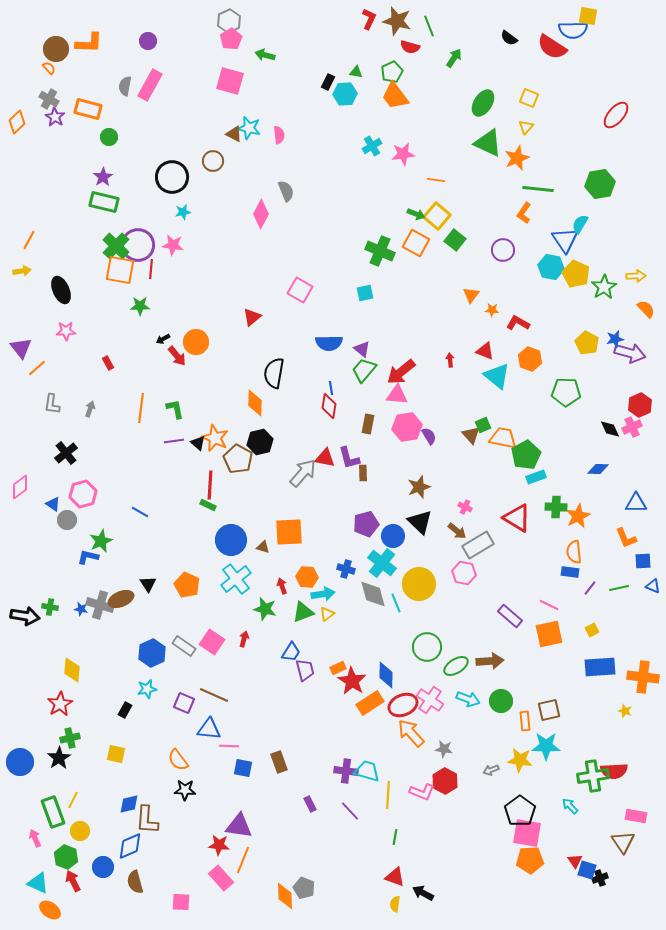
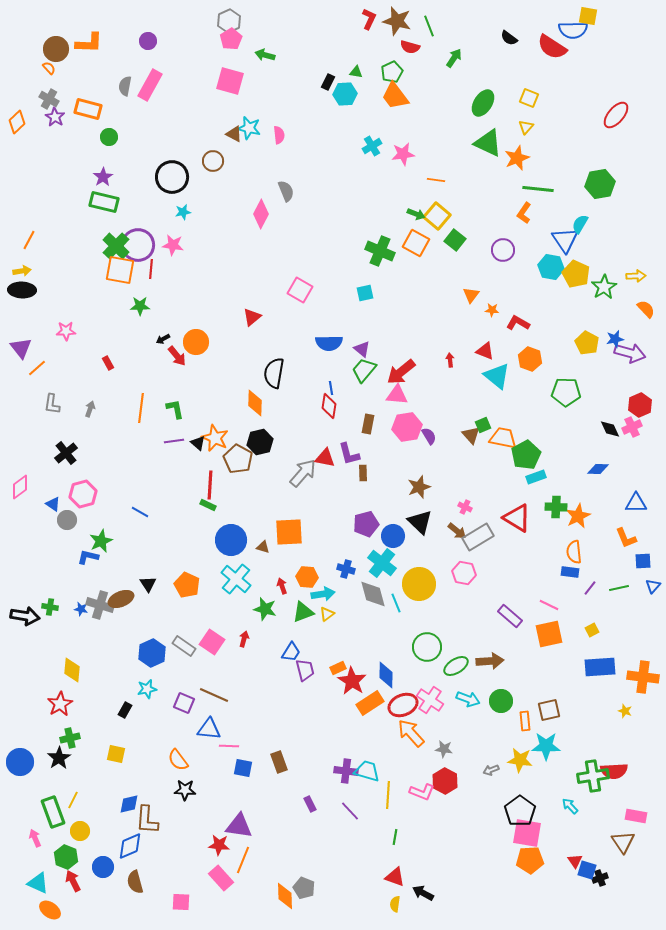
black ellipse at (61, 290): moved 39 px left; rotated 64 degrees counterclockwise
purple L-shape at (349, 458): moved 4 px up
gray rectangle at (478, 545): moved 8 px up
cyan cross at (236, 579): rotated 12 degrees counterclockwise
blue triangle at (653, 586): rotated 49 degrees clockwise
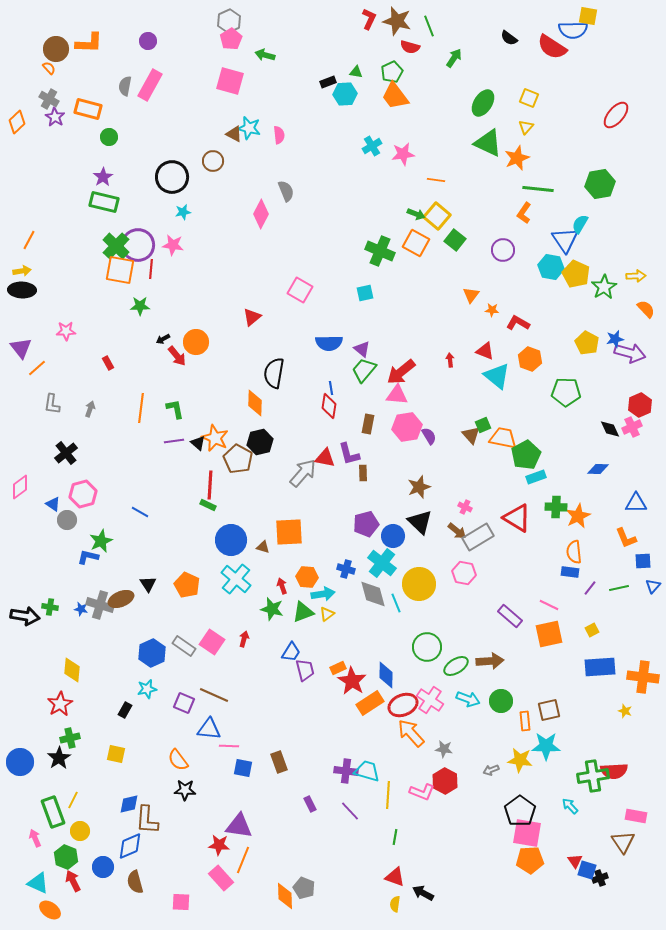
black rectangle at (328, 82): rotated 42 degrees clockwise
green star at (265, 609): moved 7 px right
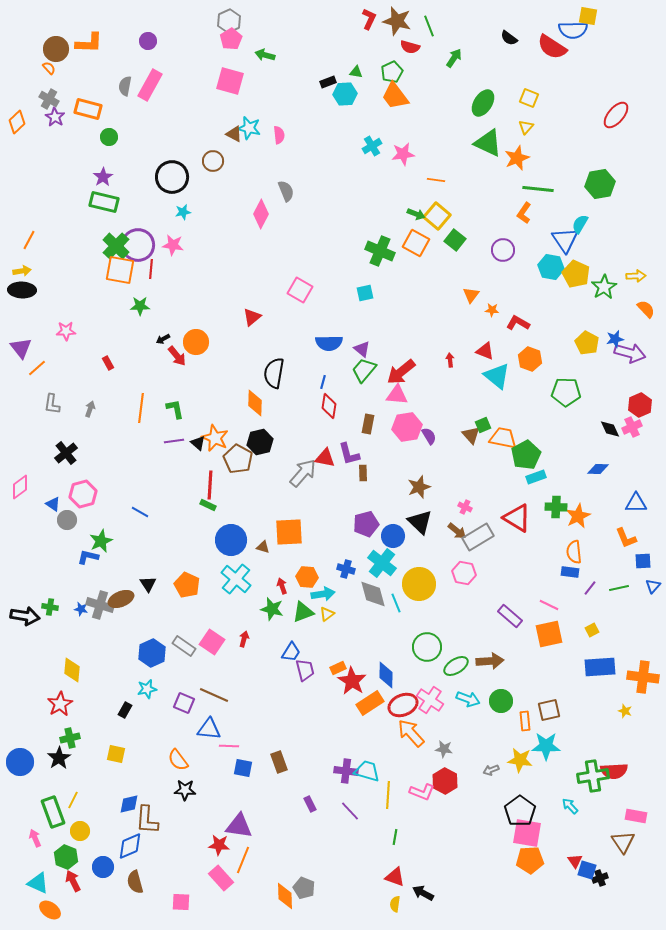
blue line at (331, 388): moved 8 px left, 6 px up; rotated 24 degrees clockwise
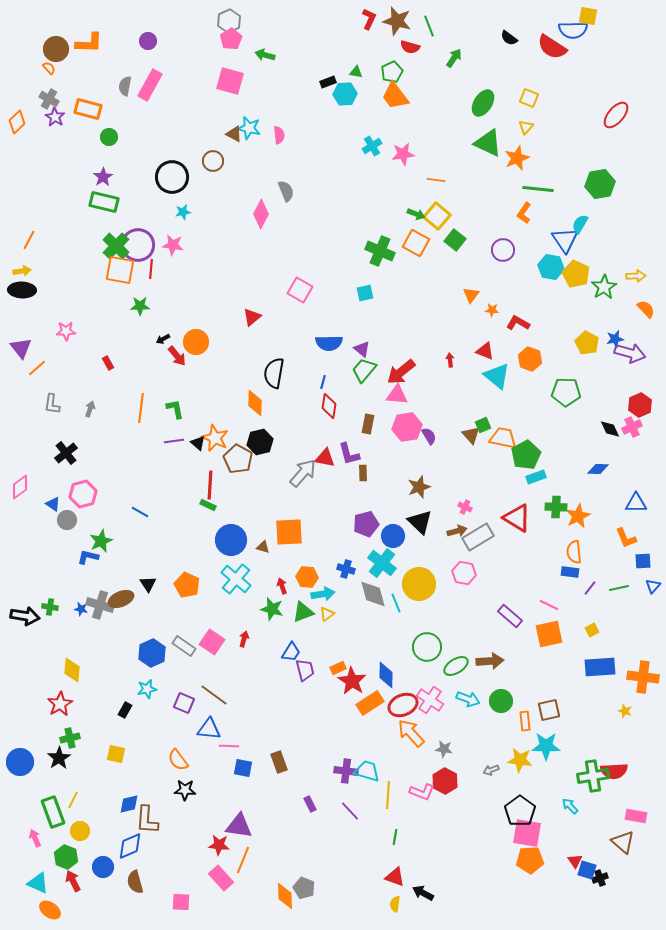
brown arrow at (457, 531): rotated 54 degrees counterclockwise
brown line at (214, 695): rotated 12 degrees clockwise
brown triangle at (623, 842): rotated 15 degrees counterclockwise
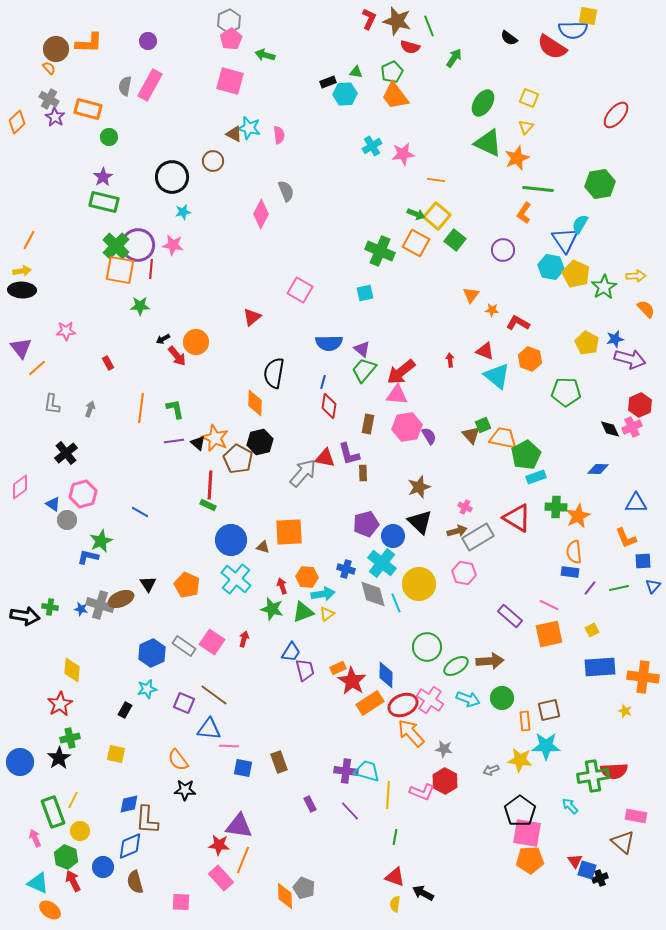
purple arrow at (630, 353): moved 6 px down
green circle at (501, 701): moved 1 px right, 3 px up
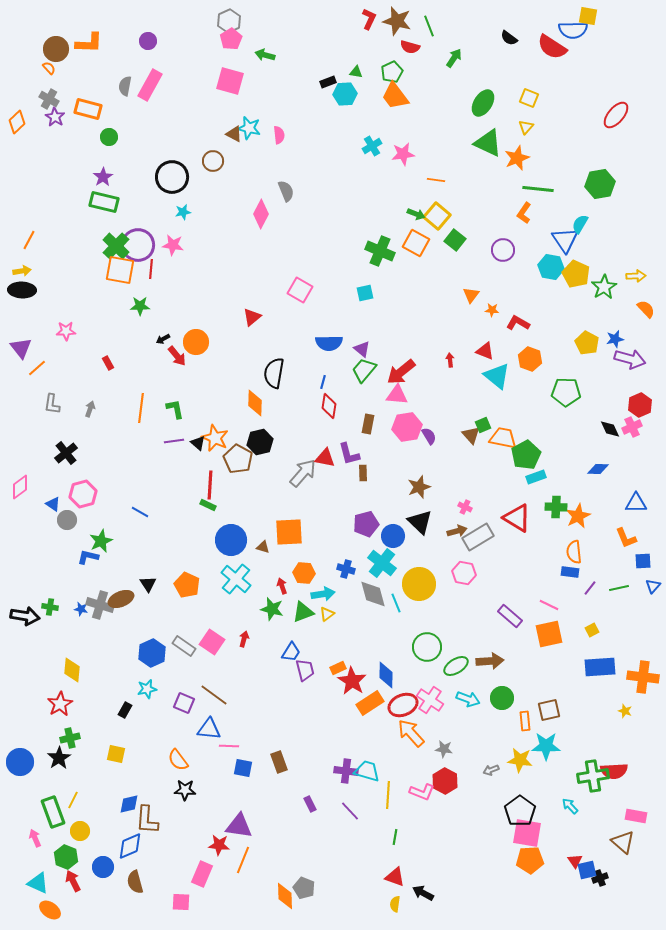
orange hexagon at (307, 577): moved 3 px left, 4 px up
blue square at (587, 870): rotated 30 degrees counterclockwise
pink rectangle at (221, 878): moved 19 px left, 4 px up; rotated 65 degrees clockwise
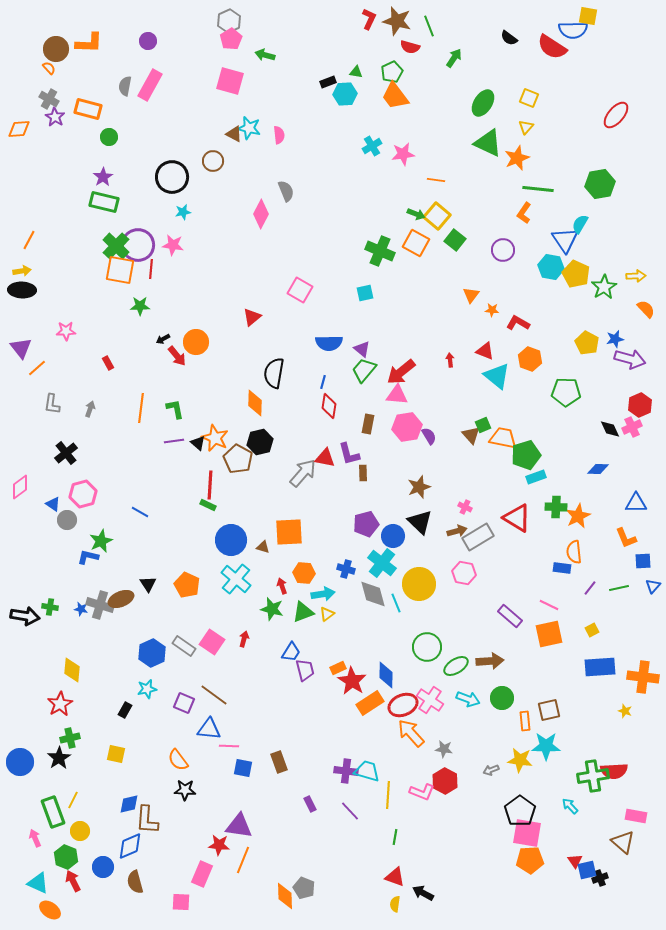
orange diamond at (17, 122): moved 2 px right, 7 px down; rotated 40 degrees clockwise
green pentagon at (526, 455): rotated 12 degrees clockwise
blue rectangle at (570, 572): moved 8 px left, 4 px up
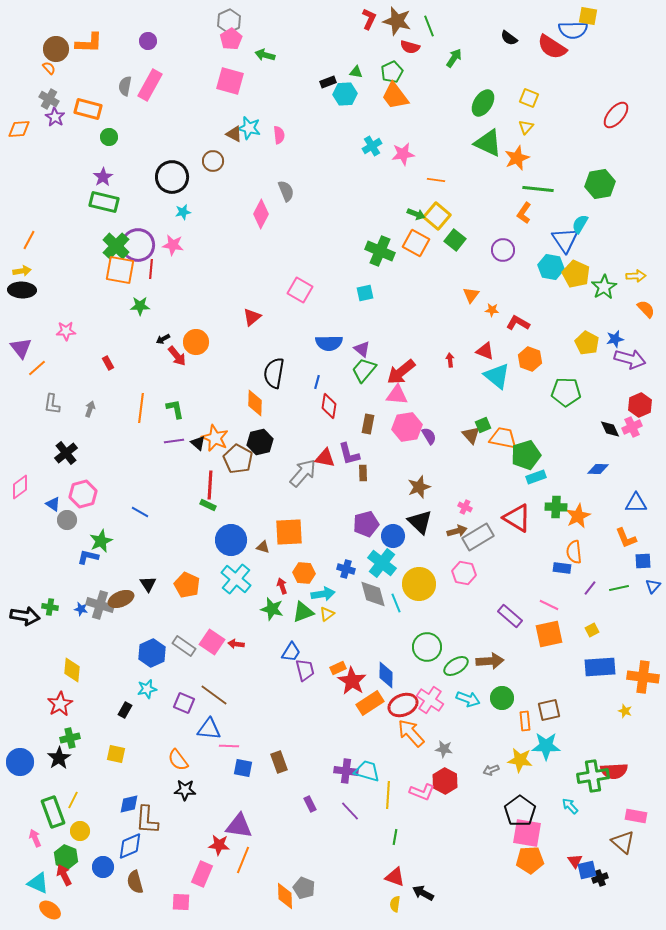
blue line at (323, 382): moved 6 px left
red arrow at (244, 639): moved 8 px left, 5 px down; rotated 98 degrees counterclockwise
red arrow at (73, 881): moved 9 px left, 6 px up
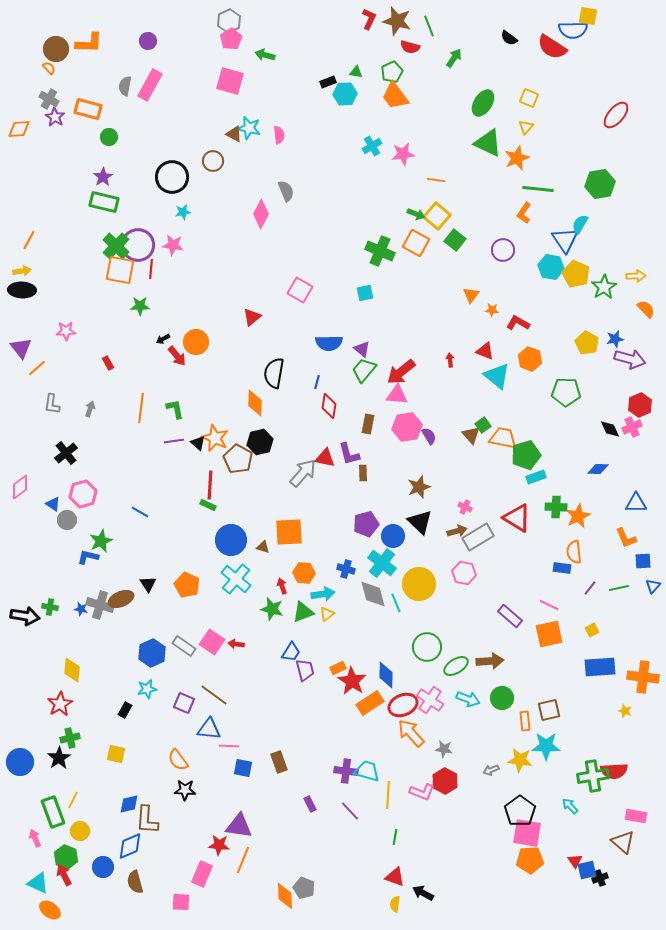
green square at (483, 425): rotated 14 degrees counterclockwise
